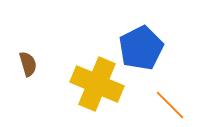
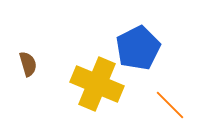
blue pentagon: moved 3 px left
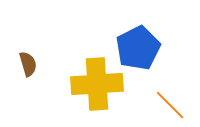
yellow cross: rotated 27 degrees counterclockwise
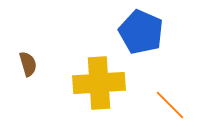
blue pentagon: moved 3 px right, 16 px up; rotated 21 degrees counterclockwise
yellow cross: moved 2 px right, 1 px up
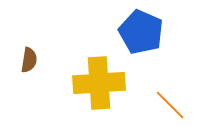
brown semicircle: moved 1 px right, 4 px up; rotated 25 degrees clockwise
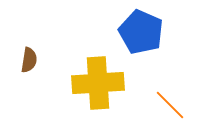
yellow cross: moved 1 px left
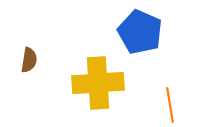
blue pentagon: moved 1 px left
orange line: rotated 36 degrees clockwise
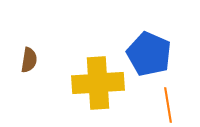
blue pentagon: moved 9 px right, 22 px down
orange line: moved 2 px left
